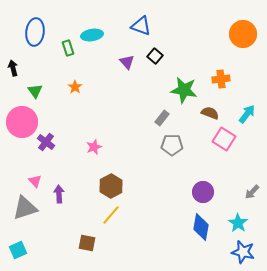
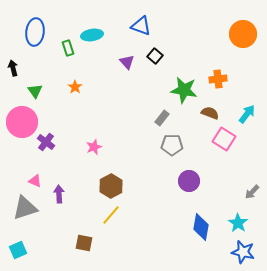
orange cross: moved 3 px left
pink triangle: rotated 24 degrees counterclockwise
purple circle: moved 14 px left, 11 px up
brown square: moved 3 px left
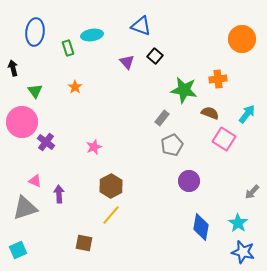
orange circle: moved 1 px left, 5 px down
gray pentagon: rotated 25 degrees counterclockwise
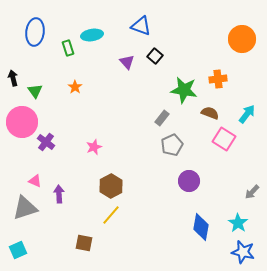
black arrow: moved 10 px down
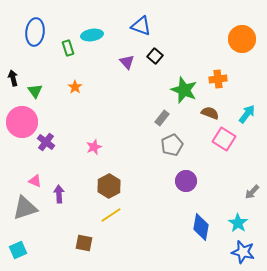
green star: rotated 12 degrees clockwise
purple circle: moved 3 px left
brown hexagon: moved 2 px left
yellow line: rotated 15 degrees clockwise
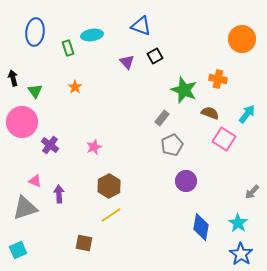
black square: rotated 21 degrees clockwise
orange cross: rotated 18 degrees clockwise
purple cross: moved 4 px right, 3 px down
blue star: moved 2 px left, 2 px down; rotated 20 degrees clockwise
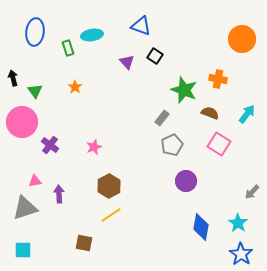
black square: rotated 28 degrees counterclockwise
pink square: moved 5 px left, 5 px down
pink triangle: rotated 32 degrees counterclockwise
cyan square: moved 5 px right; rotated 24 degrees clockwise
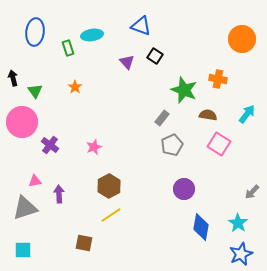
brown semicircle: moved 2 px left, 2 px down; rotated 12 degrees counterclockwise
purple circle: moved 2 px left, 8 px down
blue star: rotated 15 degrees clockwise
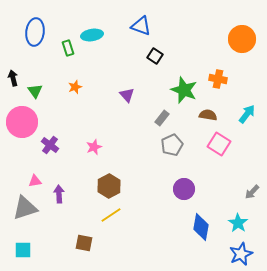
purple triangle: moved 33 px down
orange star: rotated 16 degrees clockwise
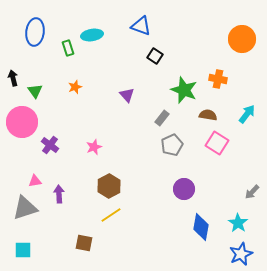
pink square: moved 2 px left, 1 px up
